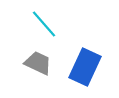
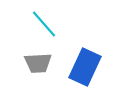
gray trapezoid: rotated 152 degrees clockwise
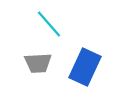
cyan line: moved 5 px right
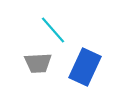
cyan line: moved 4 px right, 6 px down
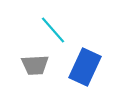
gray trapezoid: moved 3 px left, 2 px down
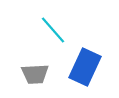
gray trapezoid: moved 9 px down
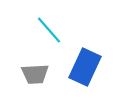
cyan line: moved 4 px left
